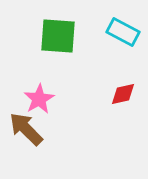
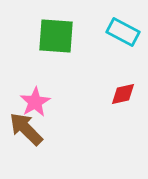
green square: moved 2 px left
pink star: moved 4 px left, 3 px down
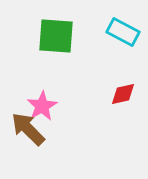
pink star: moved 7 px right, 4 px down
brown arrow: moved 2 px right
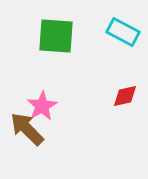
red diamond: moved 2 px right, 2 px down
brown arrow: moved 1 px left
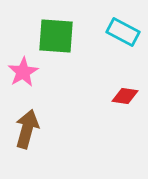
red diamond: rotated 20 degrees clockwise
pink star: moved 19 px left, 34 px up
brown arrow: rotated 60 degrees clockwise
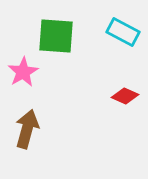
red diamond: rotated 16 degrees clockwise
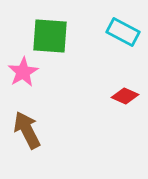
green square: moved 6 px left
brown arrow: moved 1 px down; rotated 42 degrees counterclockwise
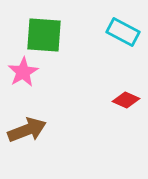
green square: moved 6 px left, 1 px up
red diamond: moved 1 px right, 4 px down
brown arrow: rotated 96 degrees clockwise
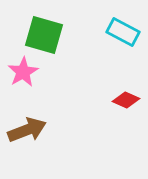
green square: rotated 12 degrees clockwise
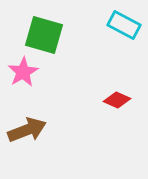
cyan rectangle: moved 1 px right, 7 px up
red diamond: moved 9 px left
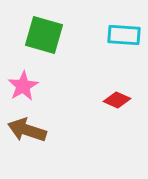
cyan rectangle: moved 10 px down; rotated 24 degrees counterclockwise
pink star: moved 14 px down
brown arrow: rotated 141 degrees counterclockwise
